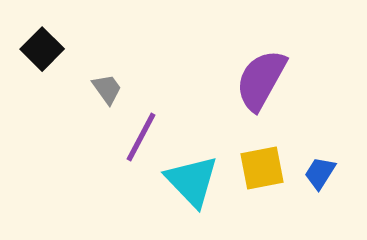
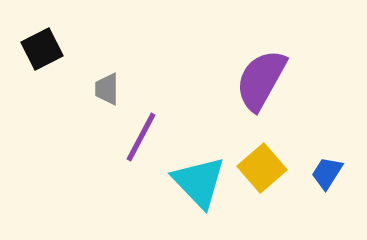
black square: rotated 18 degrees clockwise
gray trapezoid: rotated 144 degrees counterclockwise
yellow square: rotated 30 degrees counterclockwise
blue trapezoid: moved 7 px right
cyan triangle: moved 7 px right, 1 px down
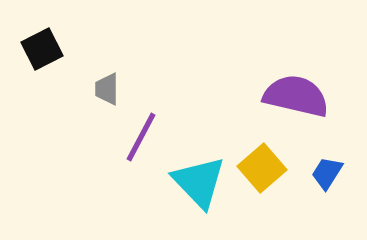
purple semicircle: moved 35 px right, 16 px down; rotated 74 degrees clockwise
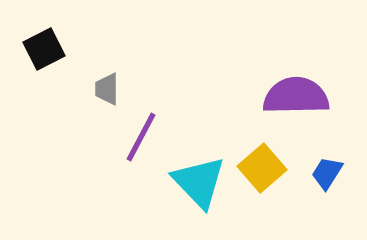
black square: moved 2 px right
purple semicircle: rotated 14 degrees counterclockwise
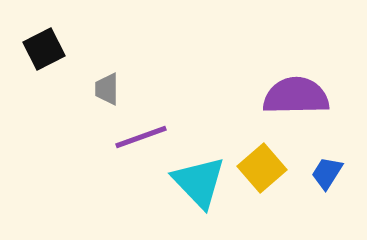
purple line: rotated 42 degrees clockwise
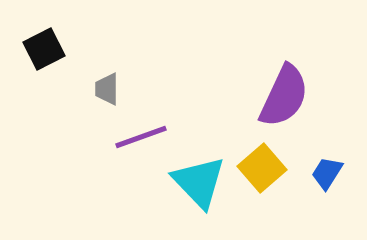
purple semicircle: moved 12 px left; rotated 116 degrees clockwise
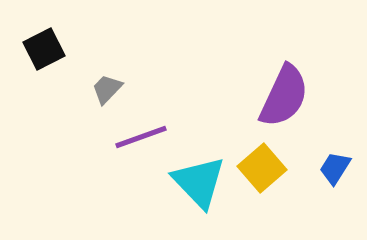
gray trapezoid: rotated 44 degrees clockwise
blue trapezoid: moved 8 px right, 5 px up
